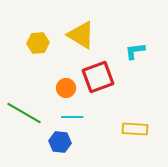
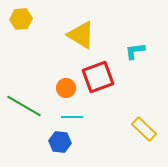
yellow hexagon: moved 17 px left, 24 px up
green line: moved 7 px up
yellow rectangle: moved 9 px right; rotated 40 degrees clockwise
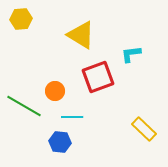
cyan L-shape: moved 4 px left, 3 px down
orange circle: moved 11 px left, 3 px down
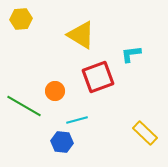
cyan line: moved 5 px right, 3 px down; rotated 15 degrees counterclockwise
yellow rectangle: moved 1 px right, 4 px down
blue hexagon: moved 2 px right
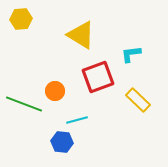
green line: moved 2 px up; rotated 9 degrees counterclockwise
yellow rectangle: moved 7 px left, 33 px up
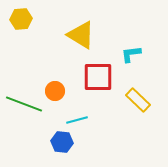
red square: rotated 20 degrees clockwise
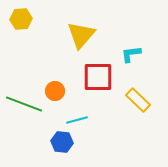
yellow triangle: rotated 40 degrees clockwise
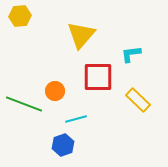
yellow hexagon: moved 1 px left, 3 px up
cyan line: moved 1 px left, 1 px up
blue hexagon: moved 1 px right, 3 px down; rotated 25 degrees counterclockwise
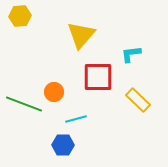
orange circle: moved 1 px left, 1 px down
blue hexagon: rotated 20 degrees clockwise
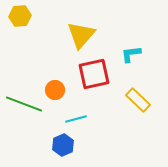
red square: moved 4 px left, 3 px up; rotated 12 degrees counterclockwise
orange circle: moved 1 px right, 2 px up
blue hexagon: rotated 25 degrees counterclockwise
